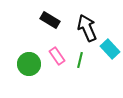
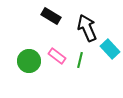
black rectangle: moved 1 px right, 4 px up
pink rectangle: rotated 18 degrees counterclockwise
green circle: moved 3 px up
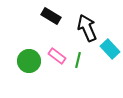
green line: moved 2 px left
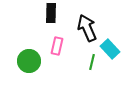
black rectangle: moved 3 px up; rotated 60 degrees clockwise
pink rectangle: moved 10 px up; rotated 66 degrees clockwise
green line: moved 14 px right, 2 px down
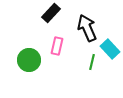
black rectangle: rotated 42 degrees clockwise
green circle: moved 1 px up
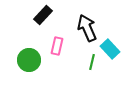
black rectangle: moved 8 px left, 2 px down
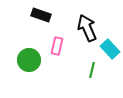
black rectangle: moved 2 px left; rotated 66 degrees clockwise
green line: moved 8 px down
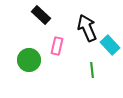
black rectangle: rotated 24 degrees clockwise
cyan rectangle: moved 4 px up
green line: rotated 21 degrees counterclockwise
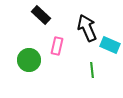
cyan rectangle: rotated 24 degrees counterclockwise
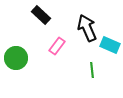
pink rectangle: rotated 24 degrees clockwise
green circle: moved 13 px left, 2 px up
